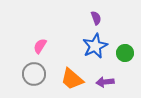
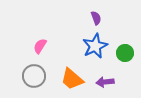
gray circle: moved 2 px down
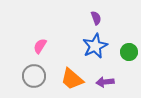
green circle: moved 4 px right, 1 px up
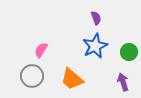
pink semicircle: moved 1 px right, 4 px down
gray circle: moved 2 px left
purple arrow: moved 18 px right; rotated 78 degrees clockwise
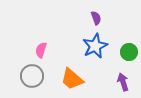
pink semicircle: rotated 14 degrees counterclockwise
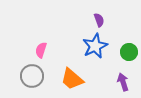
purple semicircle: moved 3 px right, 2 px down
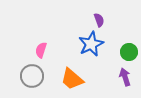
blue star: moved 4 px left, 2 px up
purple arrow: moved 2 px right, 5 px up
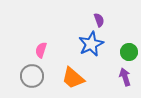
orange trapezoid: moved 1 px right, 1 px up
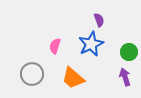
pink semicircle: moved 14 px right, 4 px up
gray circle: moved 2 px up
